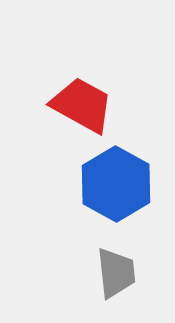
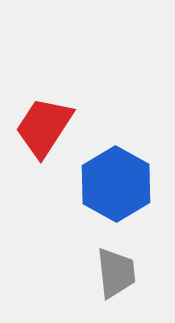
red trapezoid: moved 38 px left, 22 px down; rotated 86 degrees counterclockwise
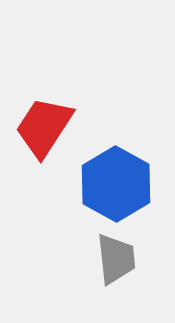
gray trapezoid: moved 14 px up
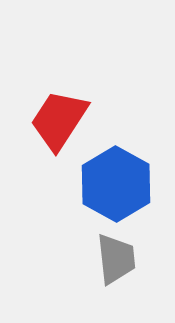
red trapezoid: moved 15 px right, 7 px up
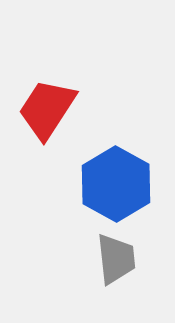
red trapezoid: moved 12 px left, 11 px up
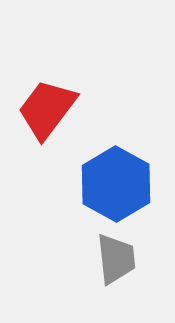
red trapezoid: rotated 4 degrees clockwise
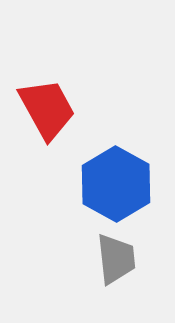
red trapezoid: rotated 114 degrees clockwise
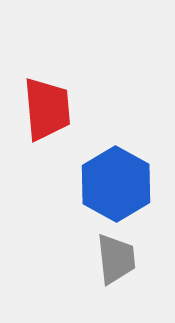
red trapezoid: rotated 24 degrees clockwise
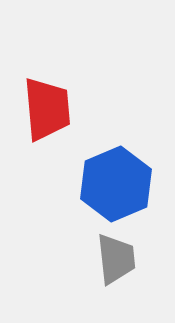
blue hexagon: rotated 8 degrees clockwise
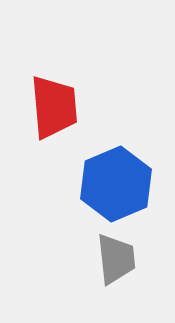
red trapezoid: moved 7 px right, 2 px up
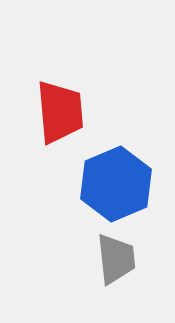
red trapezoid: moved 6 px right, 5 px down
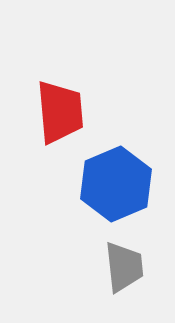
gray trapezoid: moved 8 px right, 8 px down
